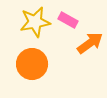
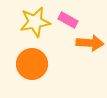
orange arrow: rotated 40 degrees clockwise
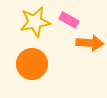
pink rectangle: moved 1 px right
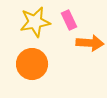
pink rectangle: rotated 36 degrees clockwise
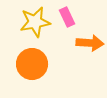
pink rectangle: moved 2 px left, 3 px up
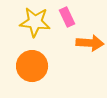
yellow star: rotated 16 degrees clockwise
orange circle: moved 2 px down
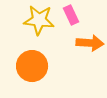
pink rectangle: moved 4 px right, 2 px up
yellow star: moved 4 px right, 2 px up
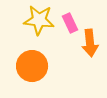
pink rectangle: moved 1 px left, 8 px down
orange arrow: rotated 80 degrees clockwise
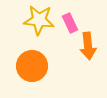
orange arrow: moved 2 px left, 3 px down
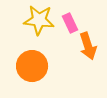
orange arrow: rotated 12 degrees counterclockwise
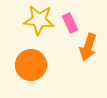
orange arrow: moved 1 px down; rotated 36 degrees clockwise
orange circle: moved 1 px left, 1 px up
